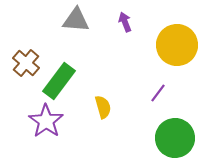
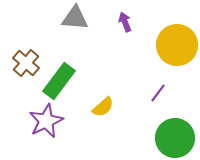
gray triangle: moved 1 px left, 2 px up
yellow semicircle: rotated 65 degrees clockwise
purple star: rotated 12 degrees clockwise
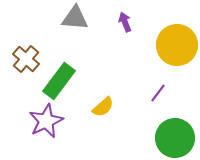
brown cross: moved 4 px up
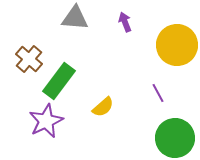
brown cross: moved 3 px right
purple line: rotated 66 degrees counterclockwise
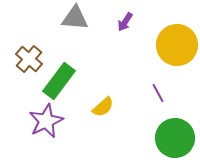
purple arrow: rotated 126 degrees counterclockwise
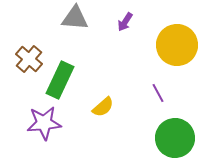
green rectangle: moved 1 px right, 1 px up; rotated 12 degrees counterclockwise
purple star: moved 2 px left, 2 px down; rotated 20 degrees clockwise
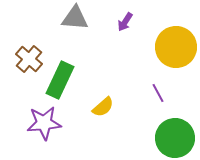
yellow circle: moved 1 px left, 2 px down
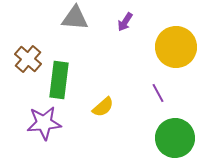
brown cross: moved 1 px left
green rectangle: moved 1 px left; rotated 18 degrees counterclockwise
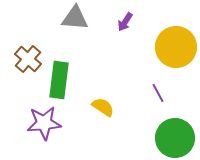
yellow semicircle: rotated 105 degrees counterclockwise
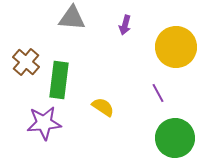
gray triangle: moved 3 px left
purple arrow: moved 3 px down; rotated 18 degrees counterclockwise
brown cross: moved 2 px left, 3 px down
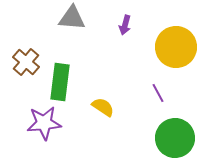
green rectangle: moved 1 px right, 2 px down
